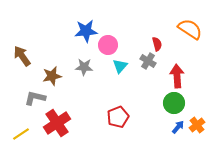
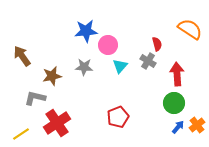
red arrow: moved 2 px up
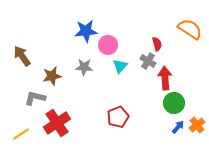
red arrow: moved 12 px left, 4 px down
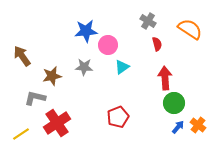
gray cross: moved 40 px up
cyan triangle: moved 2 px right, 1 px down; rotated 14 degrees clockwise
orange cross: moved 1 px right; rotated 14 degrees counterclockwise
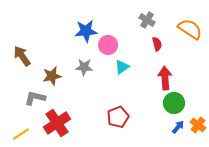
gray cross: moved 1 px left, 1 px up
